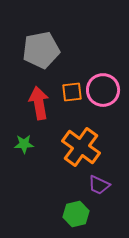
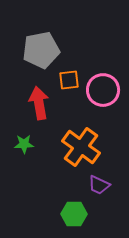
orange square: moved 3 px left, 12 px up
green hexagon: moved 2 px left; rotated 15 degrees clockwise
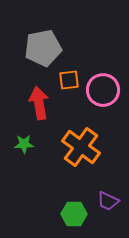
gray pentagon: moved 2 px right, 2 px up
purple trapezoid: moved 9 px right, 16 px down
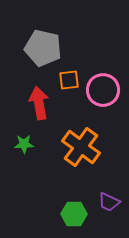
gray pentagon: rotated 24 degrees clockwise
purple trapezoid: moved 1 px right, 1 px down
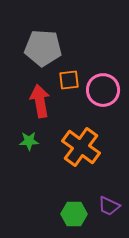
gray pentagon: rotated 9 degrees counterclockwise
red arrow: moved 1 px right, 2 px up
green star: moved 5 px right, 3 px up
purple trapezoid: moved 4 px down
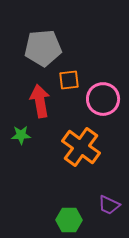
gray pentagon: rotated 9 degrees counterclockwise
pink circle: moved 9 px down
green star: moved 8 px left, 6 px up
purple trapezoid: moved 1 px up
green hexagon: moved 5 px left, 6 px down
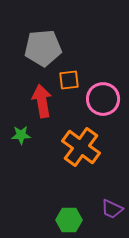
red arrow: moved 2 px right
purple trapezoid: moved 3 px right, 4 px down
